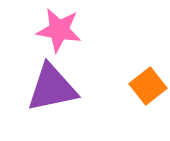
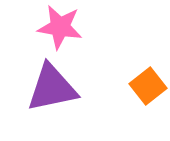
pink star: moved 1 px right, 3 px up
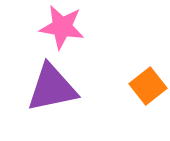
pink star: moved 2 px right
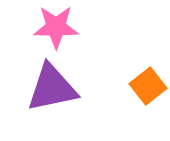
pink star: moved 6 px left; rotated 9 degrees counterclockwise
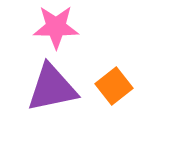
orange square: moved 34 px left
